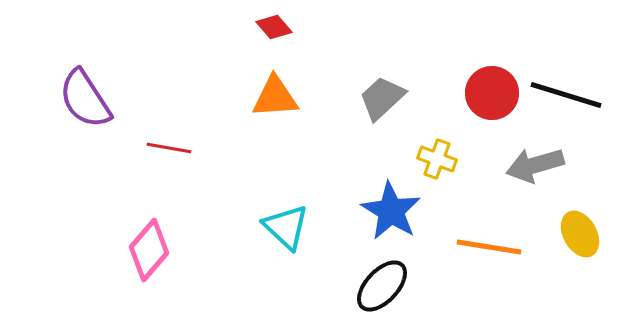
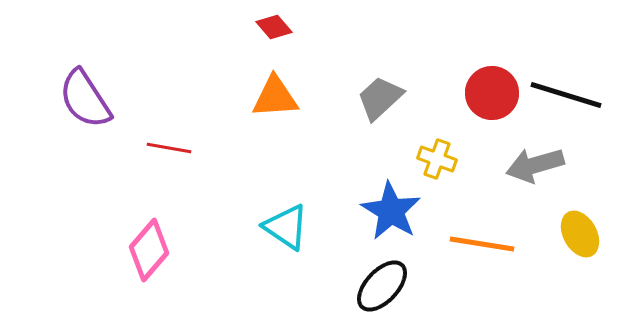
gray trapezoid: moved 2 px left
cyan triangle: rotated 9 degrees counterclockwise
orange line: moved 7 px left, 3 px up
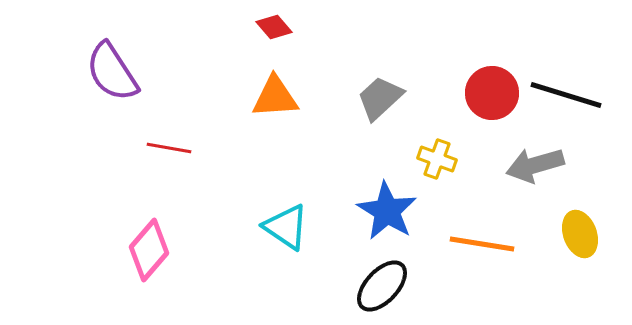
purple semicircle: moved 27 px right, 27 px up
blue star: moved 4 px left
yellow ellipse: rotated 9 degrees clockwise
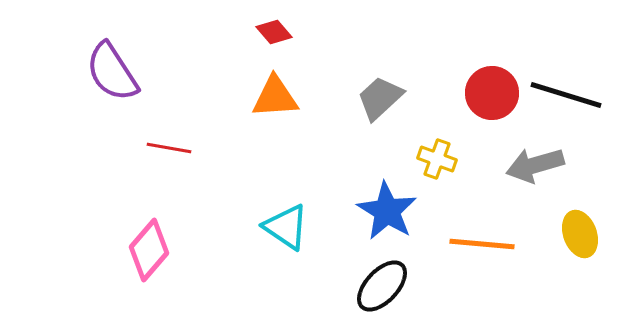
red diamond: moved 5 px down
orange line: rotated 4 degrees counterclockwise
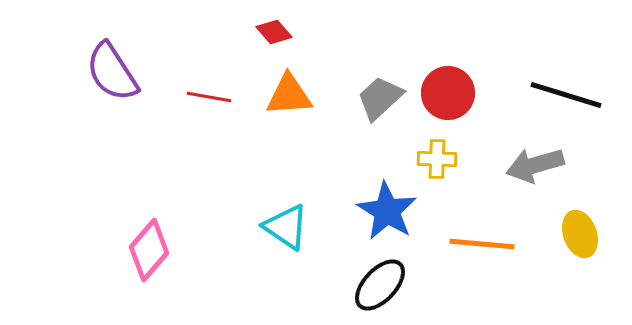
red circle: moved 44 px left
orange triangle: moved 14 px right, 2 px up
red line: moved 40 px right, 51 px up
yellow cross: rotated 18 degrees counterclockwise
black ellipse: moved 2 px left, 1 px up
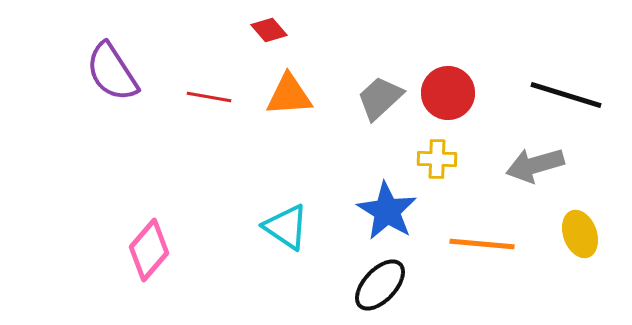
red diamond: moved 5 px left, 2 px up
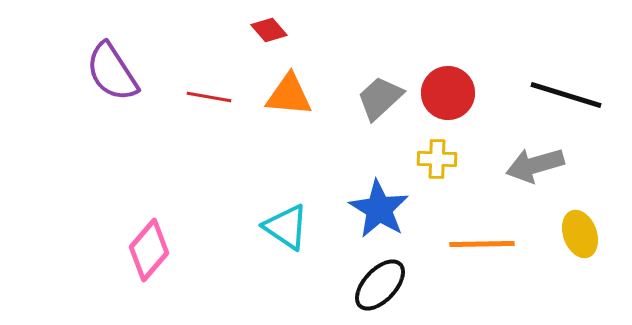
orange triangle: rotated 9 degrees clockwise
blue star: moved 8 px left, 2 px up
orange line: rotated 6 degrees counterclockwise
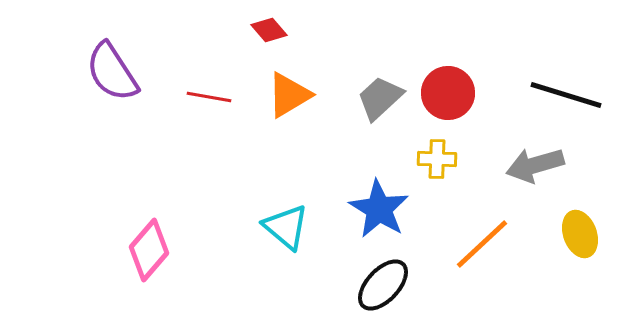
orange triangle: rotated 36 degrees counterclockwise
cyan triangle: rotated 6 degrees clockwise
orange line: rotated 42 degrees counterclockwise
black ellipse: moved 3 px right
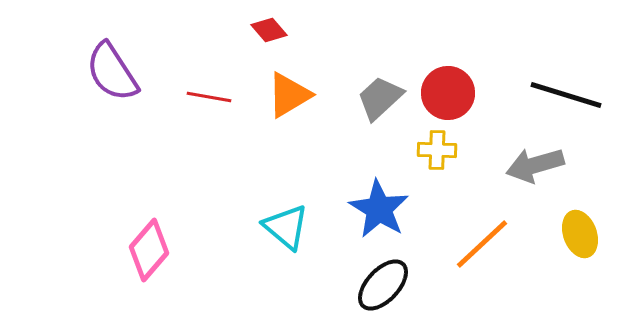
yellow cross: moved 9 px up
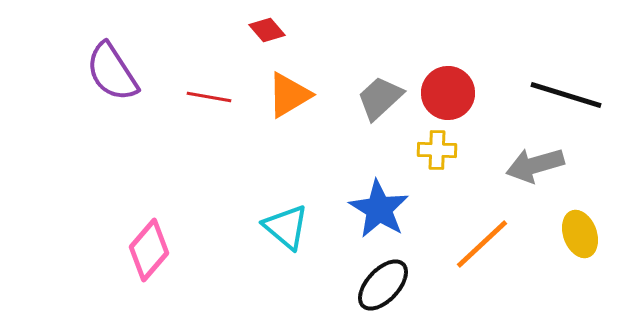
red diamond: moved 2 px left
